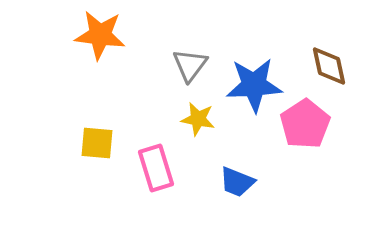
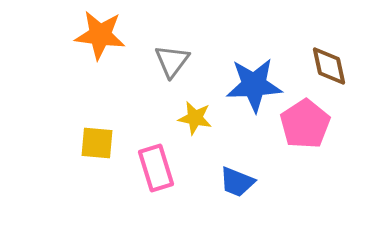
gray triangle: moved 18 px left, 4 px up
yellow star: moved 3 px left, 1 px up
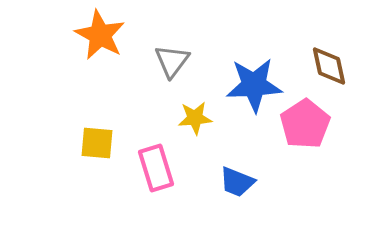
orange star: rotated 21 degrees clockwise
yellow star: rotated 16 degrees counterclockwise
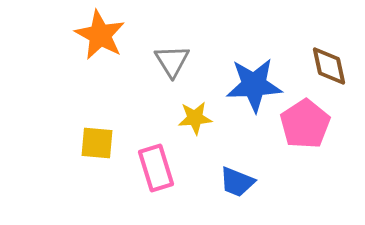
gray triangle: rotated 9 degrees counterclockwise
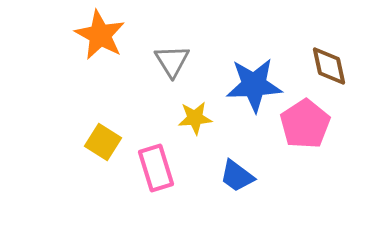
yellow square: moved 6 px right, 1 px up; rotated 27 degrees clockwise
blue trapezoid: moved 6 px up; rotated 15 degrees clockwise
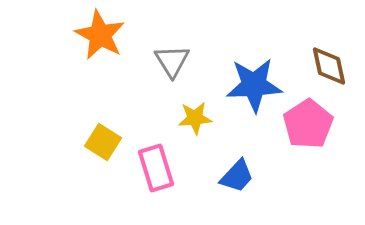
pink pentagon: moved 3 px right
blue trapezoid: rotated 84 degrees counterclockwise
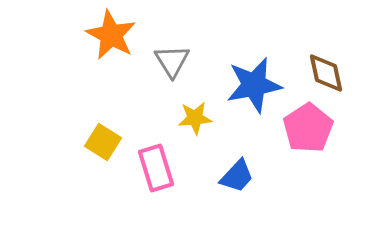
orange star: moved 11 px right
brown diamond: moved 3 px left, 7 px down
blue star: rotated 8 degrees counterclockwise
pink pentagon: moved 4 px down
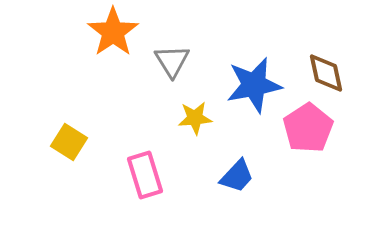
orange star: moved 2 px right, 3 px up; rotated 9 degrees clockwise
yellow square: moved 34 px left
pink rectangle: moved 11 px left, 7 px down
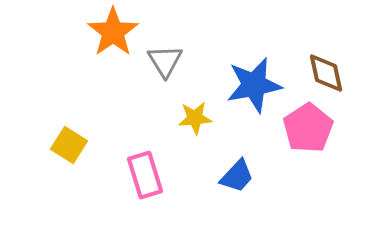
gray triangle: moved 7 px left
yellow square: moved 3 px down
